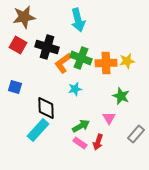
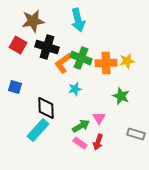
brown star: moved 9 px right, 4 px down
pink triangle: moved 10 px left
gray rectangle: rotated 66 degrees clockwise
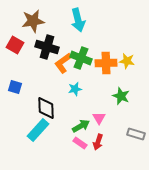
red square: moved 3 px left
yellow star: rotated 21 degrees clockwise
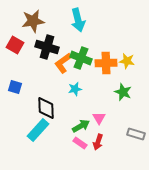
green star: moved 2 px right, 4 px up
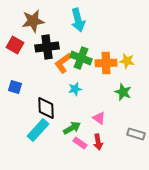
black cross: rotated 25 degrees counterclockwise
pink triangle: rotated 24 degrees counterclockwise
green arrow: moved 9 px left, 2 px down
red arrow: rotated 28 degrees counterclockwise
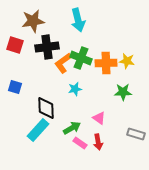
red square: rotated 12 degrees counterclockwise
green star: rotated 24 degrees counterclockwise
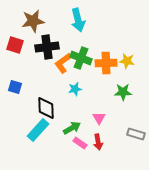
pink triangle: rotated 24 degrees clockwise
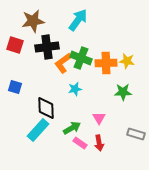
cyan arrow: rotated 130 degrees counterclockwise
red arrow: moved 1 px right, 1 px down
